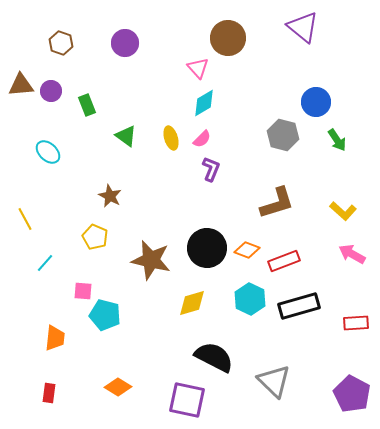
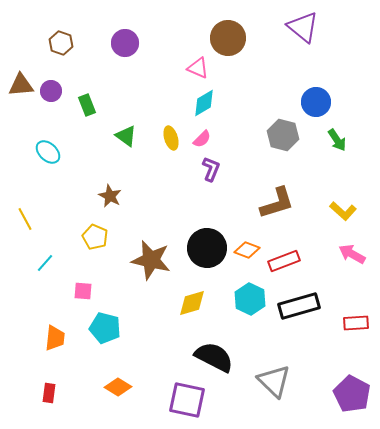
pink triangle at (198, 68): rotated 25 degrees counterclockwise
cyan pentagon at (105, 315): moved 13 px down
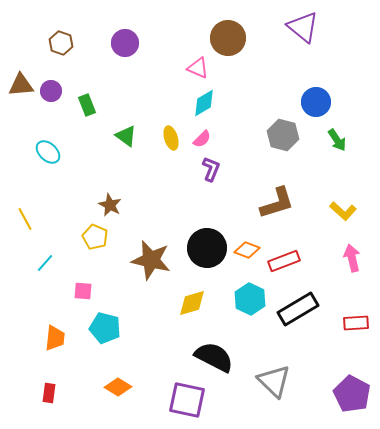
brown star at (110, 196): moved 9 px down
pink arrow at (352, 254): moved 4 px down; rotated 48 degrees clockwise
black rectangle at (299, 306): moved 1 px left, 3 px down; rotated 15 degrees counterclockwise
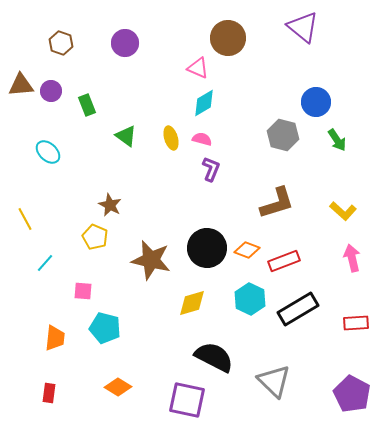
pink semicircle at (202, 139): rotated 120 degrees counterclockwise
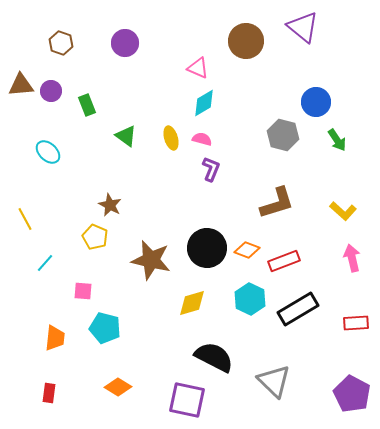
brown circle at (228, 38): moved 18 px right, 3 px down
